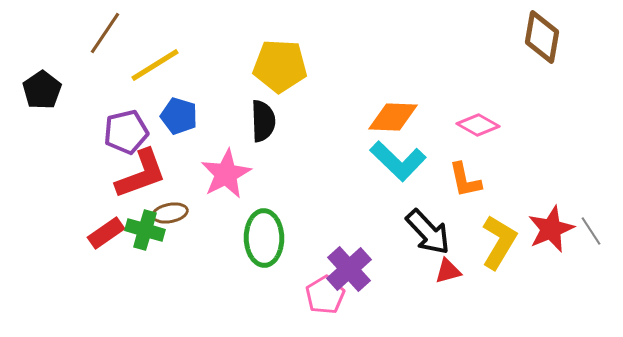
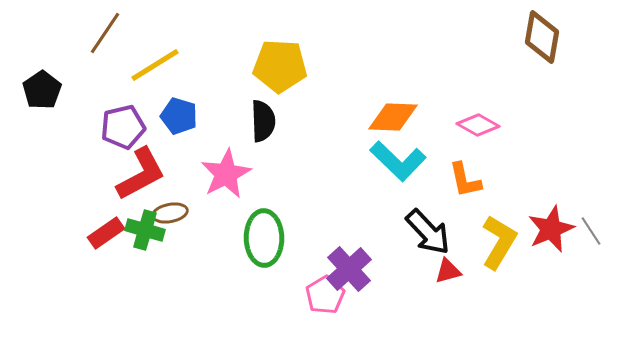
purple pentagon: moved 3 px left, 5 px up
red L-shape: rotated 8 degrees counterclockwise
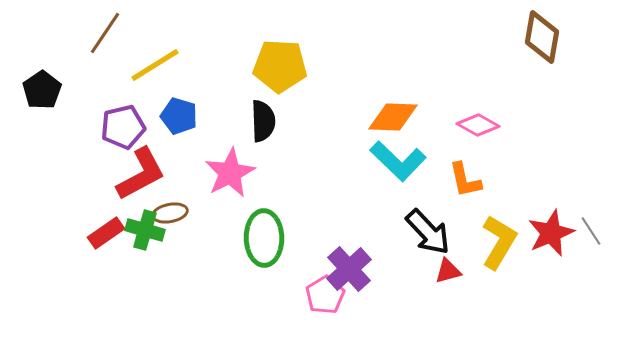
pink star: moved 4 px right, 1 px up
red star: moved 4 px down
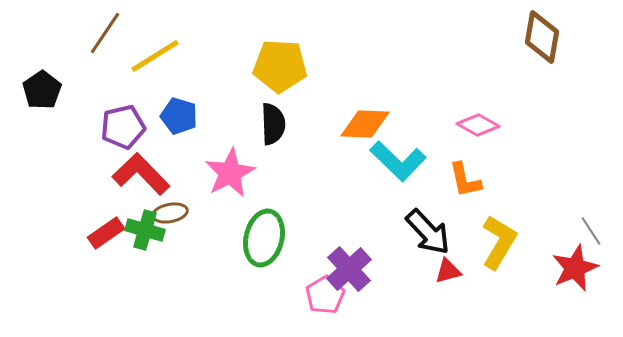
yellow line: moved 9 px up
orange diamond: moved 28 px left, 7 px down
black semicircle: moved 10 px right, 3 px down
red L-shape: rotated 106 degrees counterclockwise
red star: moved 24 px right, 35 px down
green ellipse: rotated 14 degrees clockwise
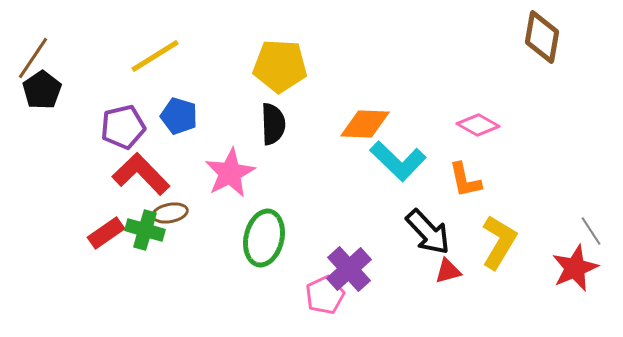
brown line: moved 72 px left, 25 px down
pink pentagon: rotated 6 degrees clockwise
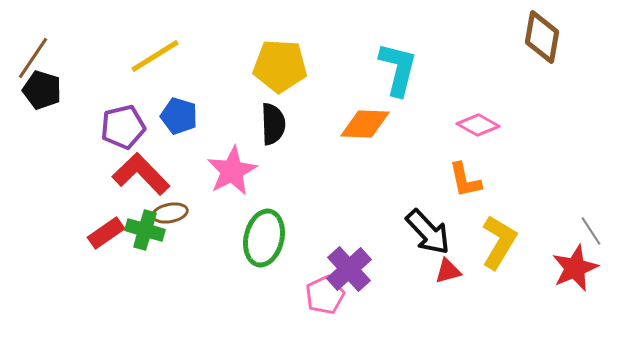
black pentagon: rotated 21 degrees counterclockwise
cyan L-shape: moved 92 px up; rotated 120 degrees counterclockwise
pink star: moved 2 px right, 2 px up
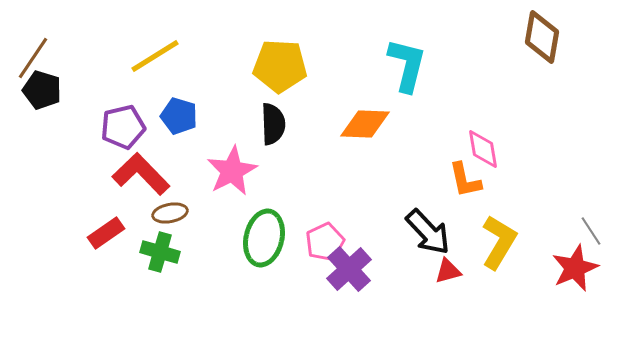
cyan L-shape: moved 9 px right, 4 px up
pink diamond: moved 5 px right, 24 px down; rotated 51 degrees clockwise
green cross: moved 15 px right, 22 px down
pink pentagon: moved 53 px up
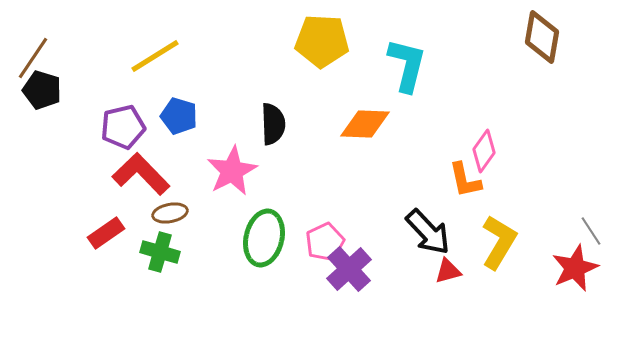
yellow pentagon: moved 42 px right, 25 px up
pink diamond: moved 1 px right, 2 px down; rotated 45 degrees clockwise
